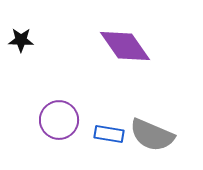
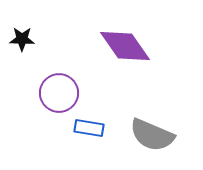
black star: moved 1 px right, 1 px up
purple circle: moved 27 px up
blue rectangle: moved 20 px left, 6 px up
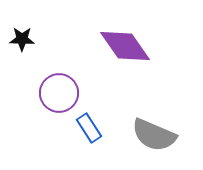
blue rectangle: rotated 48 degrees clockwise
gray semicircle: moved 2 px right
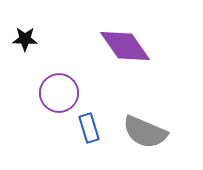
black star: moved 3 px right
blue rectangle: rotated 16 degrees clockwise
gray semicircle: moved 9 px left, 3 px up
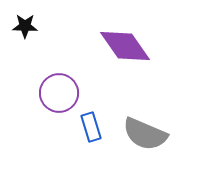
black star: moved 13 px up
blue rectangle: moved 2 px right, 1 px up
gray semicircle: moved 2 px down
